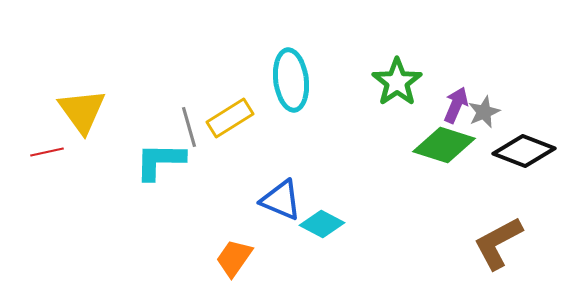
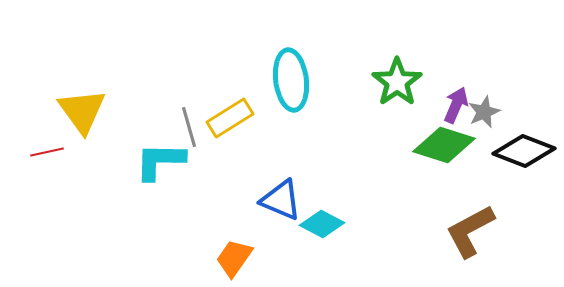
brown L-shape: moved 28 px left, 12 px up
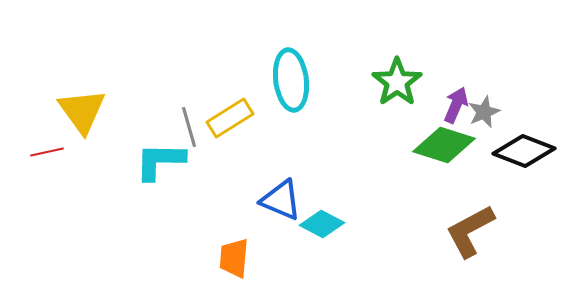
orange trapezoid: rotated 30 degrees counterclockwise
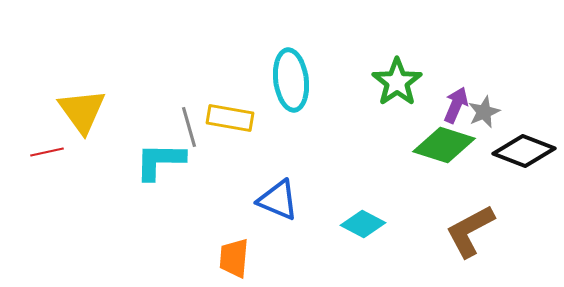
yellow rectangle: rotated 42 degrees clockwise
blue triangle: moved 3 px left
cyan diamond: moved 41 px right
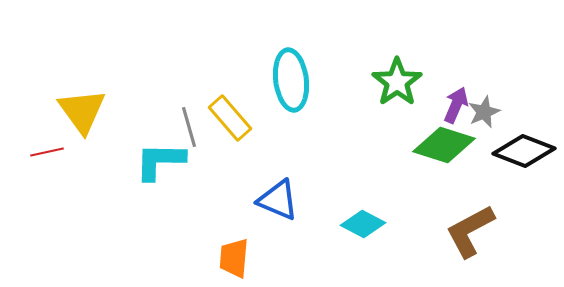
yellow rectangle: rotated 39 degrees clockwise
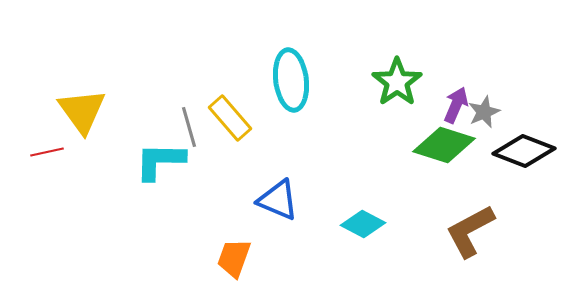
orange trapezoid: rotated 15 degrees clockwise
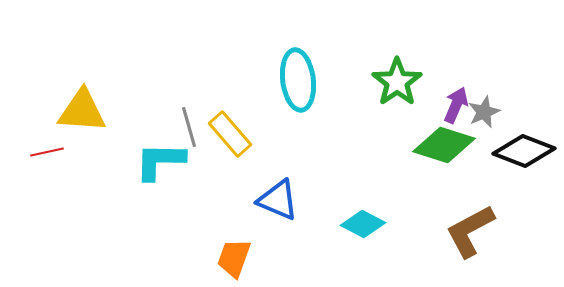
cyan ellipse: moved 7 px right
yellow triangle: rotated 50 degrees counterclockwise
yellow rectangle: moved 16 px down
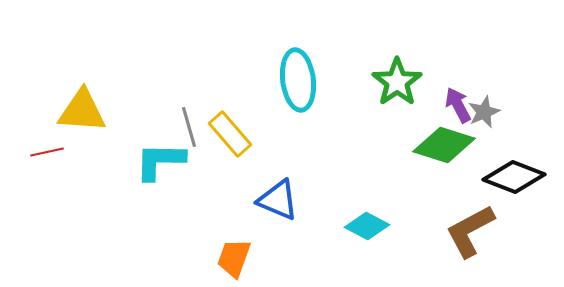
purple arrow: moved 2 px right; rotated 51 degrees counterclockwise
black diamond: moved 10 px left, 26 px down
cyan diamond: moved 4 px right, 2 px down
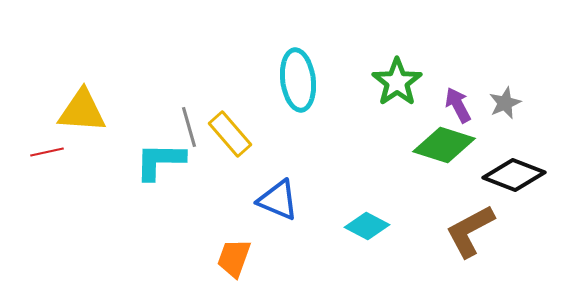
gray star: moved 21 px right, 9 px up
black diamond: moved 2 px up
